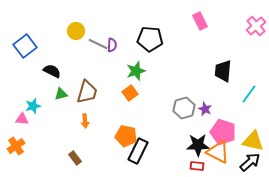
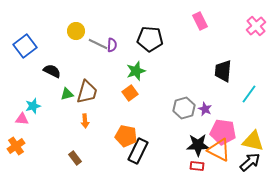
green triangle: moved 6 px right
pink pentagon: rotated 10 degrees counterclockwise
orange triangle: moved 1 px right, 2 px up
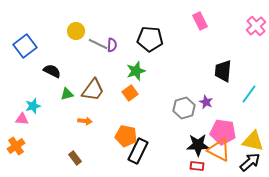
brown trapezoid: moved 6 px right, 2 px up; rotated 20 degrees clockwise
purple star: moved 1 px right, 7 px up
orange arrow: rotated 80 degrees counterclockwise
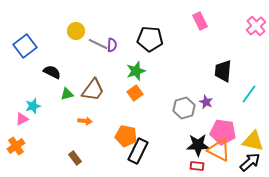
black semicircle: moved 1 px down
orange square: moved 5 px right
pink triangle: rotated 32 degrees counterclockwise
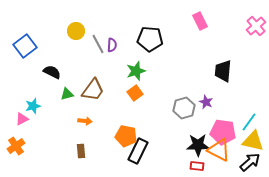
gray line: rotated 36 degrees clockwise
cyan line: moved 28 px down
brown rectangle: moved 6 px right, 7 px up; rotated 32 degrees clockwise
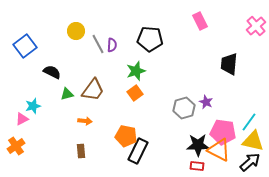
black trapezoid: moved 6 px right, 7 px up
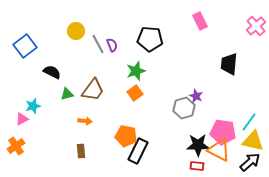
purple semicircle: rotated 24 degrees counterclockwise
purple star: moved 10 px left, 6 px up
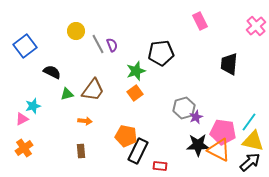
black pentagon: moved 11 px right, 14 px down; rotated 10 degrees counterclockwise
purple star: moved 21 px down; rotated 24 degrees clockwise
orange cross: moved 8 px right, 2 px down
red rectangle: moved 37 px left
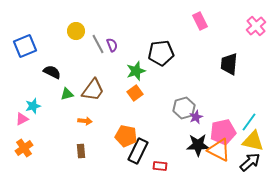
blue square: rotated 15 degrees clockwise
pink pentagon: rotated 20 degrees counterclockwise
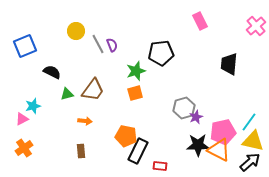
orange square: rotated 21 degrees clockwise
